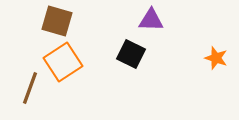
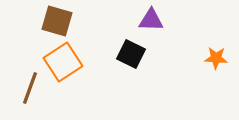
orange star: rotated 15 degrees counterclockwise
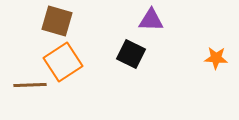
brown line: moved 3 px up; rotated 68 degrees clockwise
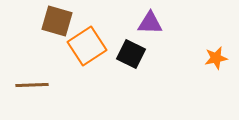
purple triangle: moved 1 px left, 3 px down
orange star: rotated 15 degrees counterclockwise
orange square: moved 24 px right, 16 px up
brown line: moved 2 px right
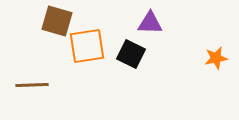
orange square: rotated 24 degrees clockwise
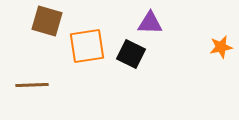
brown square: moved 10 px left
orange star: moved 5 px right, 11 px up
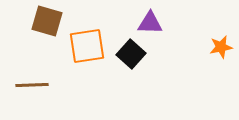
black square: rotated 16 degrees clockwise
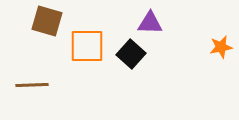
orange square: rotated 9 degrees clockwise
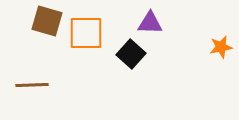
orange square: moved 1 px left, 13 px up
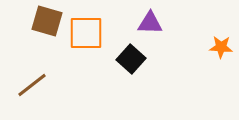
orange star: rotated 15 degrees clockwise
black square: moved 5 px down
brown line: rotated 36 degrees counterclockwise
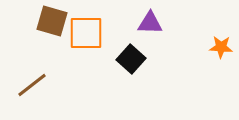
brown square: moved 5 px right
